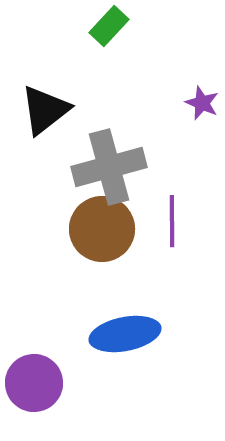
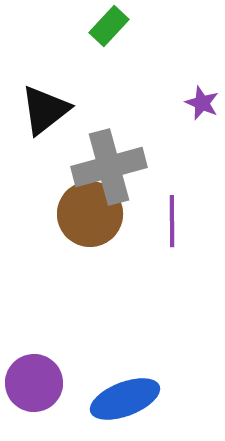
brown circle: moved 12 px left, 15 px up
blue ellipse: moved 65 px down; rotated 10 degrees counterclockwise
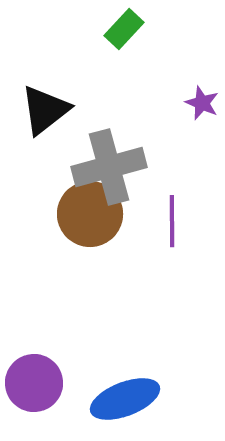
green rectangle: moved 15 px right, 3 px down
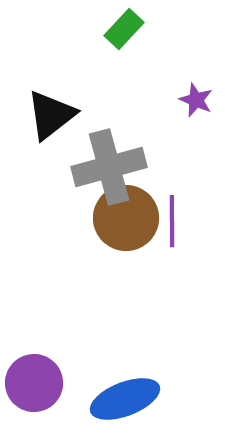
purple star: moved 6 px left, 3 px up
black triangle: moved 6 px right, 5 px down
brown circle: moved 36 px right, 4 px down
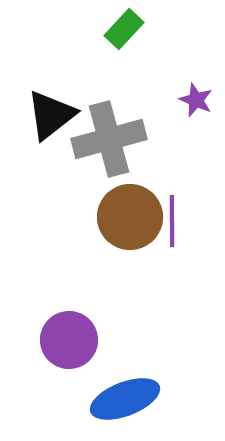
gray cross: moved 28 px up
brown circle: moved 4 px right, 1 px up
purple circle: moved 35 px right, 43 px up
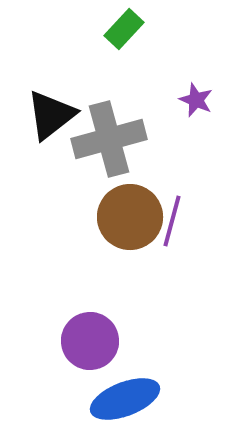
purple line: rotated 15 degrees clockwise
purple circle: moved 21 px right, 1 px down
